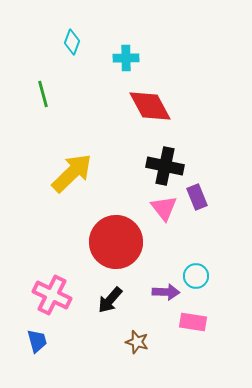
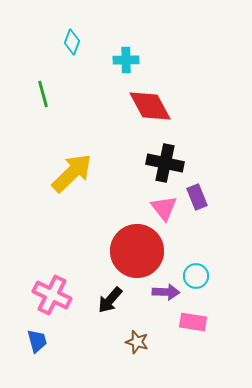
cyan cross: moved 2 px down
black cross: moved 3 px up
red circle: moved 21 px right, 9 px down
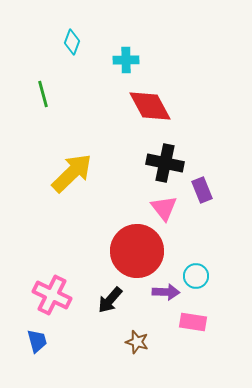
purple rectangle: moved 5 px right, 7 px up
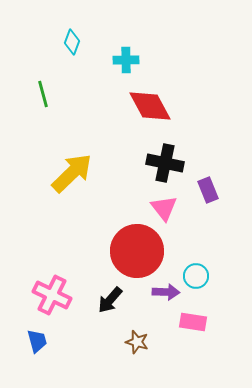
purple rectangle: moved 6 px right
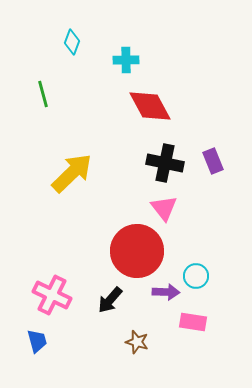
purple rectangle: moved 5 px right, 29 px up
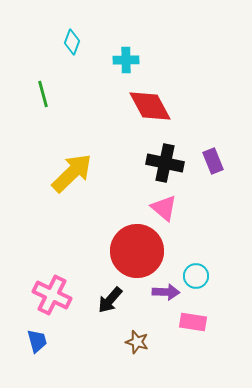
pink triangle: rotated 12 degrees counterclockwise
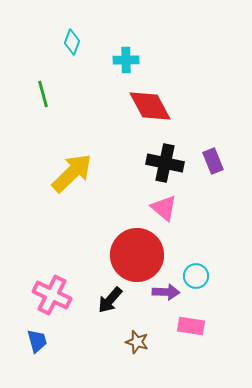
red circle: moved 4 px down
pink rectangle: moved 2 px left, 4 px down
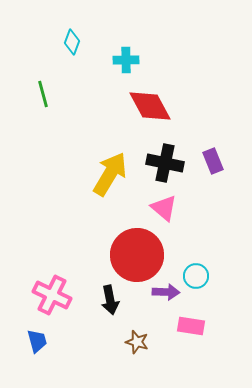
yellow arrow: moved 38 px right, 1 px down; rotated 15 degrees counterclockwise
black arrow: rotated 52 degrees counterclockwise
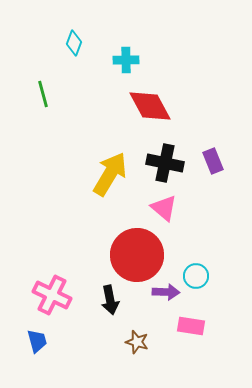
cyan diamond: moved 2 px right, 1 px down
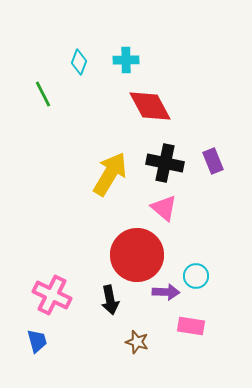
cyan diamond: moved 5 px right, 19 px down
green line: rotated 12 degrees counterclockwise
